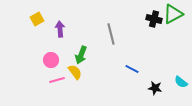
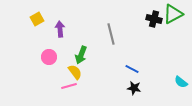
pink circle: moved 2 px left, 3 px up
pink line: moved 12 px right, 6 px down
black star: moved 21 px left
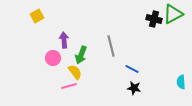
yellow square: moved 3 px up
purple arrow: moved 4 px right, 11 px down
gray line: moved 12 px down
pink circle: moved 4 px right, 1 px down
cyan semicircle: rotated 48 degrees clockwise
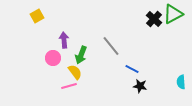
black cross: rotated 28 degrees clockwise
gray line: rotated 25 degrees counterclockwise
black star: moved 6 px right, 2 px up
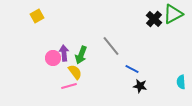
purple arrow: moved 13 px down
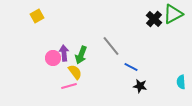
blue line: moved 1 px left, 2 px up
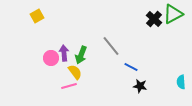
pink circle: moved 2 px left
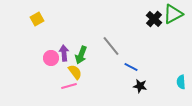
yellow square: moved 3 px down
